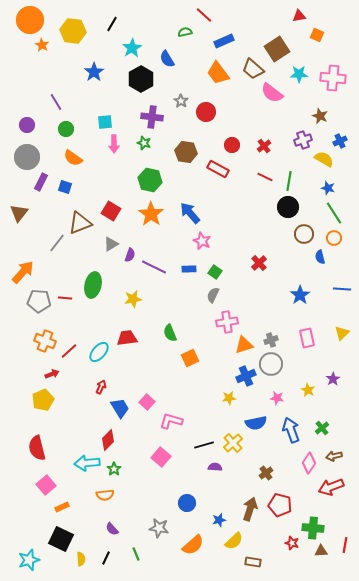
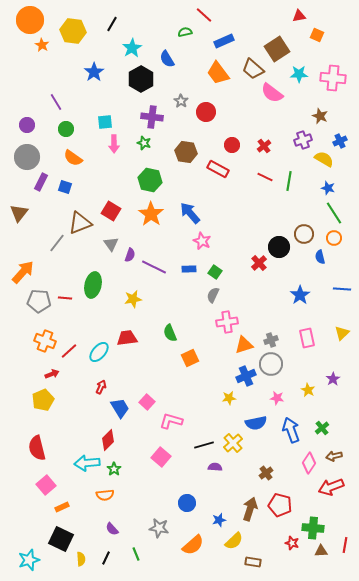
black circle at (288, 207): moved 9 px left, 40 px down
gray triangle at (111, 244): rotated 35 degrees counterclockwise
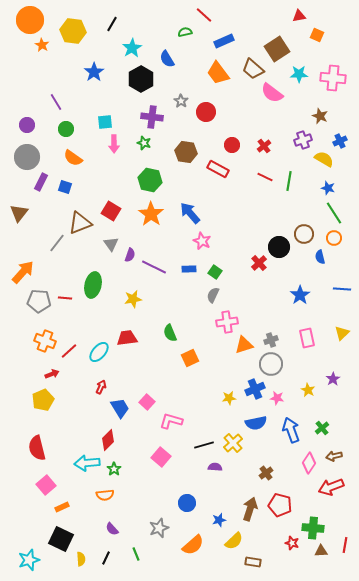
blue cross at (246, 376): moved 9 px right, 13 px down
gray star at (159, 528): rotated 30 degrees counterclockwise
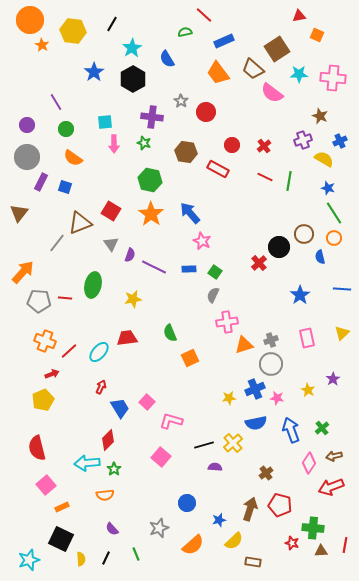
black hexagon at (141, 79): moved 8 px left
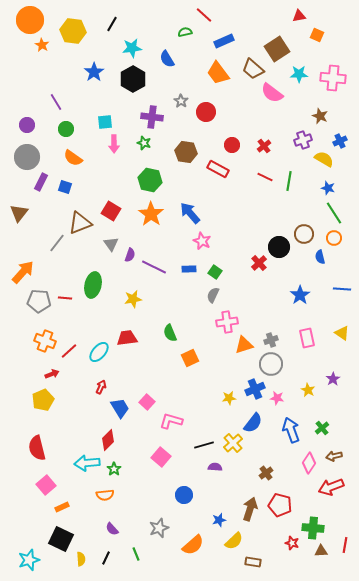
cyan star at (132, 48): rotated 24 degrees clockwise
yellow triangle at (342, 333): rotated 42 degrees counterclockwise
blue semicircle at (256, 423): moved 3 px left; rotated 40 degrees counterclockwise
blue circle at (187, 503): moved 3 px left, 8 px up
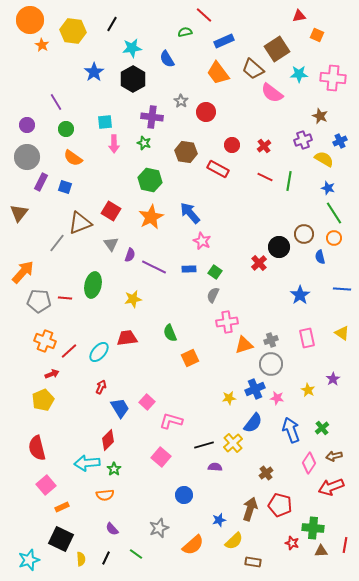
orange star at (151, 214): moved 3 px down; rotated 10 degrees clockwise
green line at (136, 554): rotated 32 degrees counterclockwise
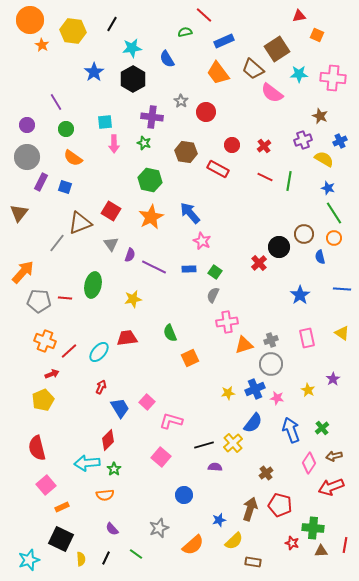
yellow star at (229, 398): moved 1 px left, 5 px up
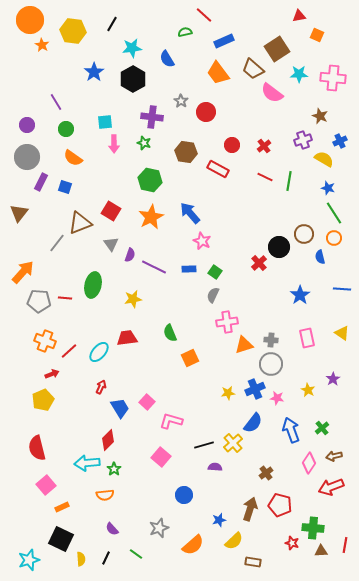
gray cross at (271, 340): rotated 24 degrees clockwise
